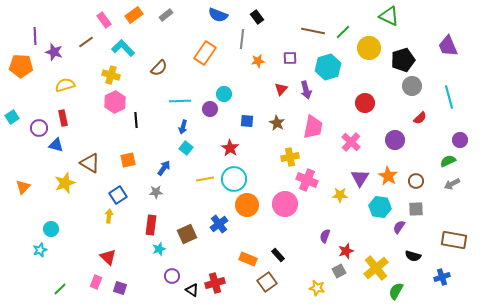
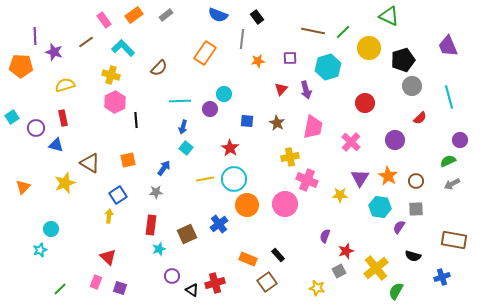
purple circle at (39, 128): moved 3 px left
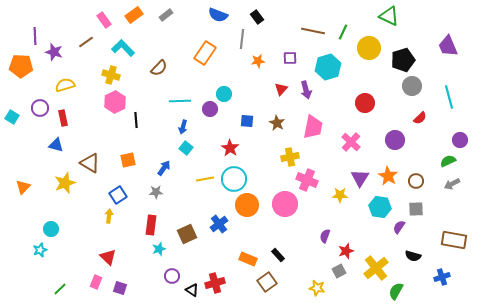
green line at (343, 32): rotated 21 degrees counterclockwise
cyan square at (12, 117): rotated 24 degrees counterclockwise
purple circle at (36, 128): moved 4 px right, 20 px up
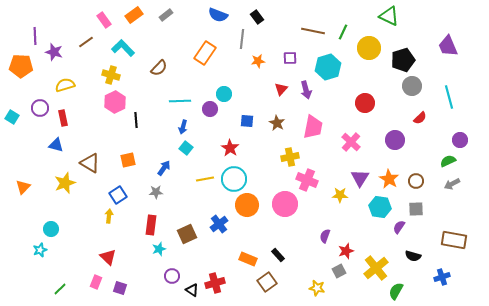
orange star at (388, 176): moved 1 px right, 3 px down
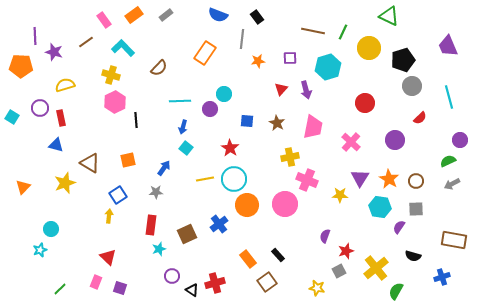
red rectangle at (63, 118): moved 2 px left
orange rectangle at (248, 259): rotated 30 degrees clockwise
